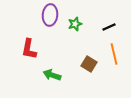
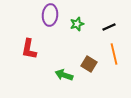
green star: moved 2 px right
green arrow: moved 12 px right
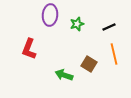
red L-shape: rotated 10 degrees clockwise
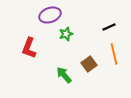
purple ellipse: rotated 65 degrees clockwise
green star: moved 11 px left, 10 px down
red L-shape: moved 1 px up
brown square: rotated 21 degrees clockwise
green arrow: rotated 30 degrees clockwise
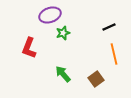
green star: moved 3 px left, 1 px up
brown square: moved 7 px right, 15 px down
green arrow: moved 1 px left, 1 px up
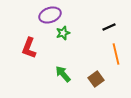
orange line: moved 2 px right
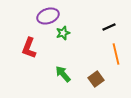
purple ellipse: moved 2 px left, 1 px down
